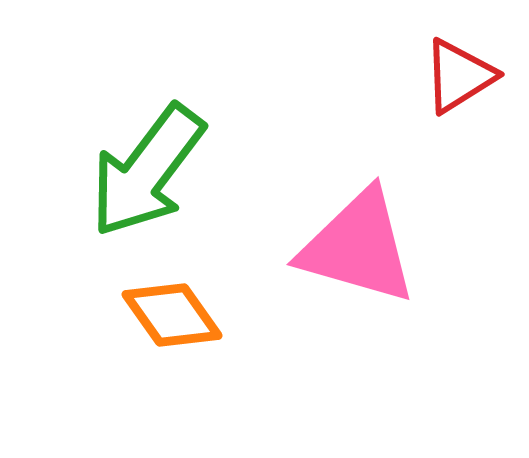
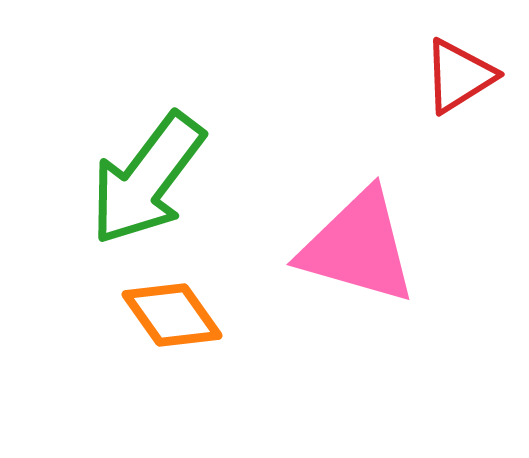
green arrow: moved 8 px down
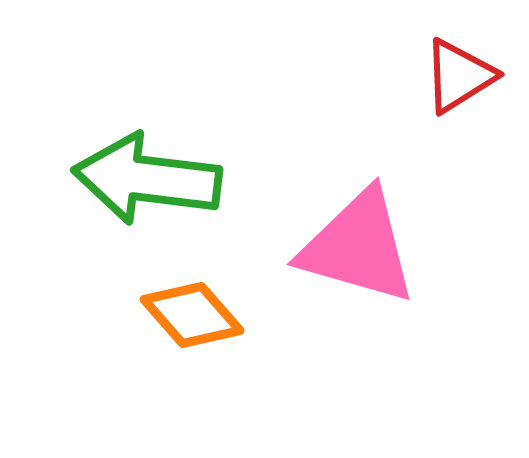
green arrow: rotated 60 degrees clockwise
orange diamond: moved 20 px right; rotated 6 degrees counterclockwise
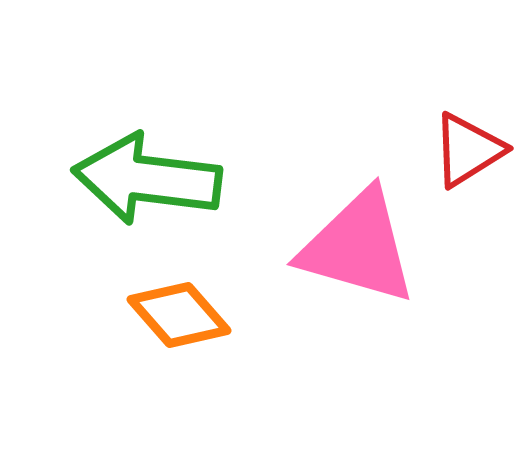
red triangle: moved 9 px right, 74 px down
orange diamond: moved 13 px left
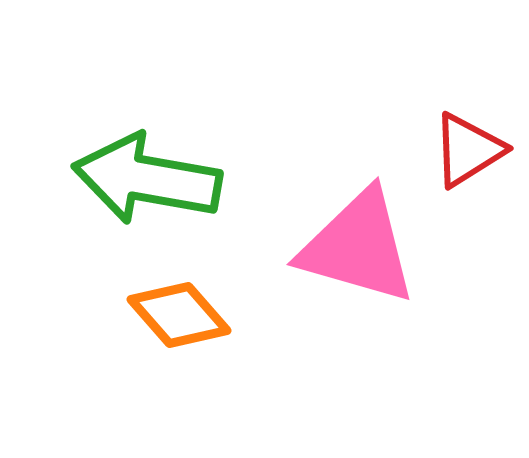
green arrow: rotated 3 degrees clockwise
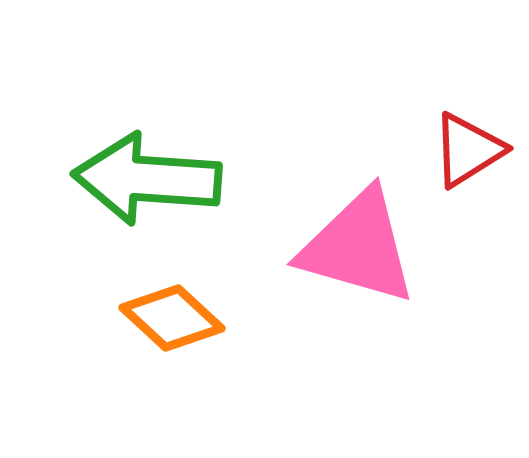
green arrow: rotated 6 degrees counterclockwise
orange diamond: moved 7 px left, 3 px down; rotated 6 degrees counterclockwise
